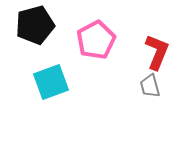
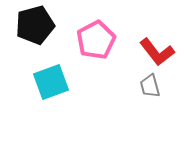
red L-shape: rotated 120 degrees clockwise
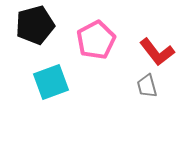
gray trapezoid: moved 3 px left
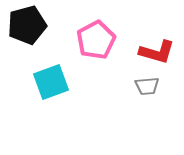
black pentagon: moved 8 px left
red L-shape: rotated 36 degrees counterclockwise
gray trapezoid: rotated 80 degrees counterclockwise
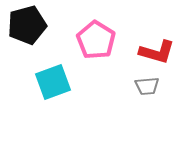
pink pentagon: rotated 12 degrees counterclockwise
cyan square: moved 2 px right
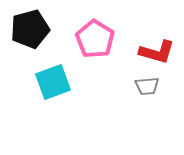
black pentagon: moved 3 px right, 4 px down
pink pentagon: moved 1 px left, 1 px up
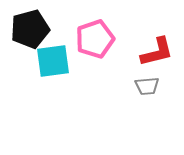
pink pentagon: rotated 21 degrees clockwise
red L-shape: rotated 30 degrees counterclockwise
cyan square: moved 21 px up; rotated 12 degrees clockwise
